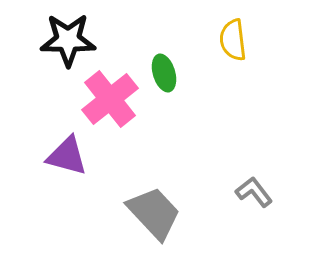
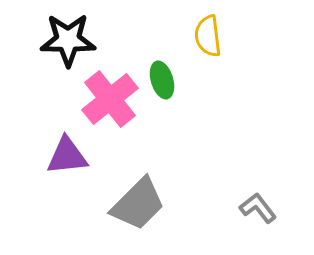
yellow semicircle: moved 25 px left, 4 px up
green ellipse: moved 2 px left, 7 px down
purple triangle: rotated 21 degrees counterclockwise
gray L-shape: moved 4 px right, 16 px down
gray trapezoid: moved 16 px left, 9 px up; rotated 88 degrees clockwise
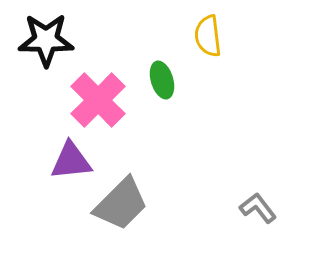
black star: moved 22 px left
pink cross: moved 12 px left, 1 px down; rotated 6 degrees counterclockwise
purple triangle: moved 4 px right, 5 px down
gray trapezoid: moved 17 px left
